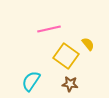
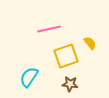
yellow semicircle: moved 2 px right, 1 px up
yellow square: rotated 35 degrees clockwise
cyan semicircle: moved 2 px left, 4 px up
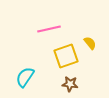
cyan semicircle: moved 4 px left
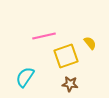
pink line: moved 5 px left, 7 px down
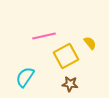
yellow square: rotated 10 degrees counterclockwise
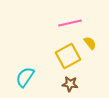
pink line: moved 26 px right, 13 px up
yellow square: moved 2 px right
